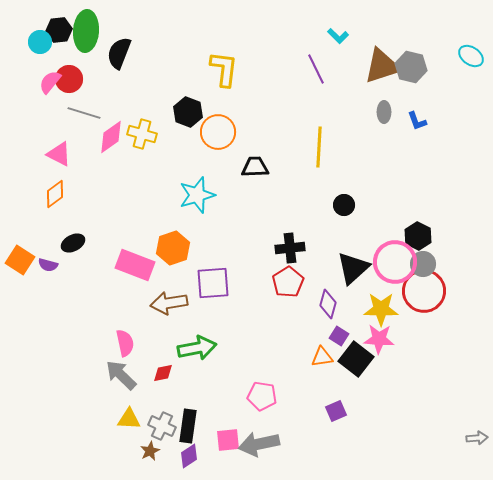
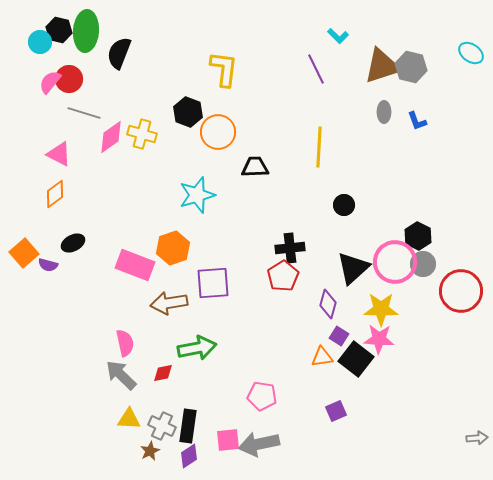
black hexagon at (59, 30): rotated 20 degrees clockwise
cyan ellipse at (471, 56): moved 3 px up
orange square at (20, 260): moved 4 px right, 7 px up; rotated 16 degrees clockwise
red pentagon at (288, 282): moved 5 px left, 6 px up
red circle at (424, 291): moved 37 px right
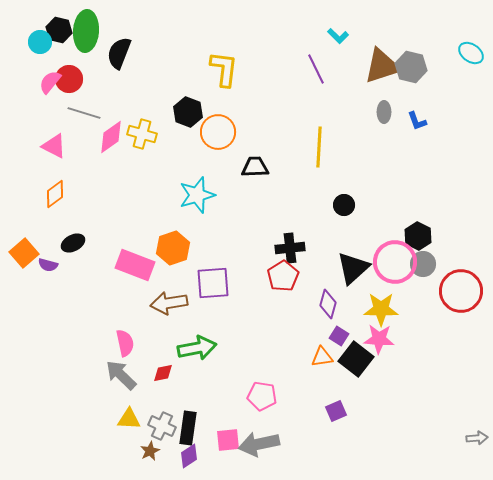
pink triangle at (59, 154): moved 5 px left, 8 px up
black rectangle at (188, 426): moved 2 px down
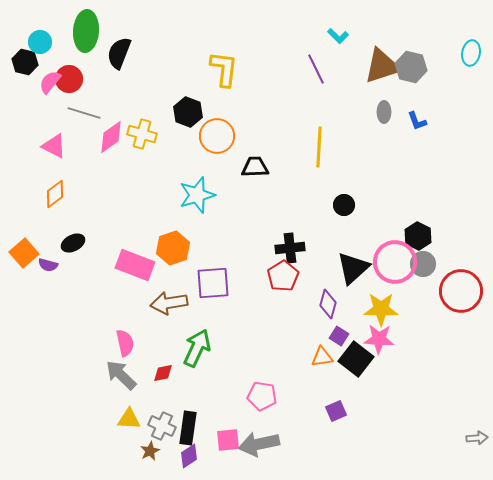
black hexagon at (59, 30): moved 34 px left, 32 px down
cyan ellipse at (471, 53): rotated 65 degrees clockwise
orange circle at (218, 132): moved 1 px left, 4 px down
green arrow at (197, 348): rotated 54 degrees counterclockwise
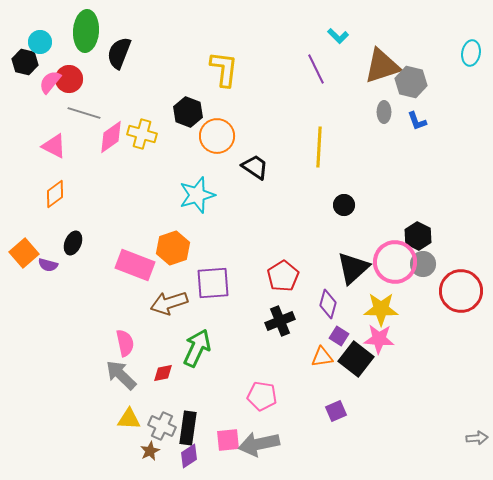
gray hexagon at (411, 67): moved 15 px down
black trapezoid at (255, 167): rotated 36 degrees clockwise
black ellipse at (73, 243): rotated 40 degrees counterclockwise
black cross at (290, 248): moved 10 px left, 73 px down; rotated 16 degrees counterclockwise
brown arrow at (169, 303): rotated 9 degrees counterclockwise
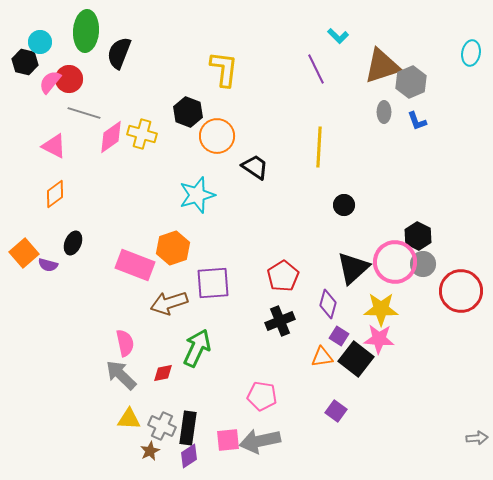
gray hexagon at (411, 82): rotated 24 degrees clockwise
purple square at (336, 411): rotated 30 degrees counterclockwise
gray arrow at (259, 444): moved 1 px right, 3 px up
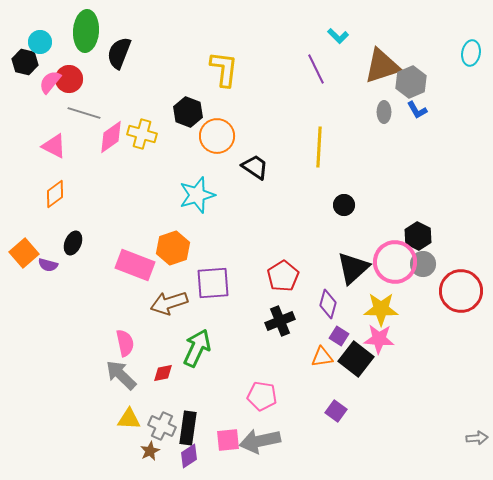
blue L-shape at (417, 121): moved 11 px up; rotated 10 degrees counterclockwise
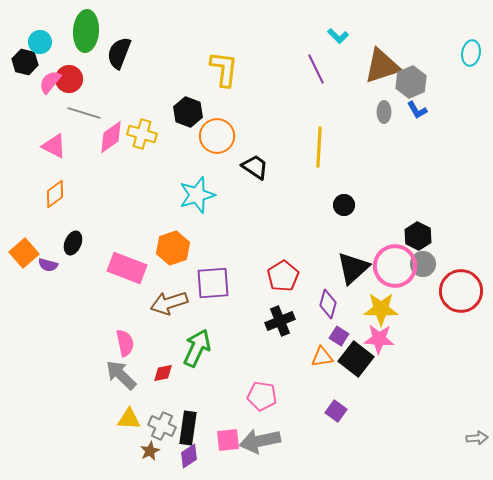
pink circle at (395, 262): moved 4 px down
pink rectangle at (135, 265): moved 8 px left, 3 px down
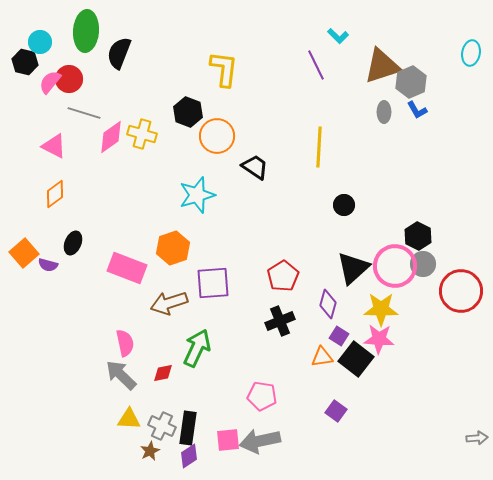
purple line at (316, 69): moved 4 px up
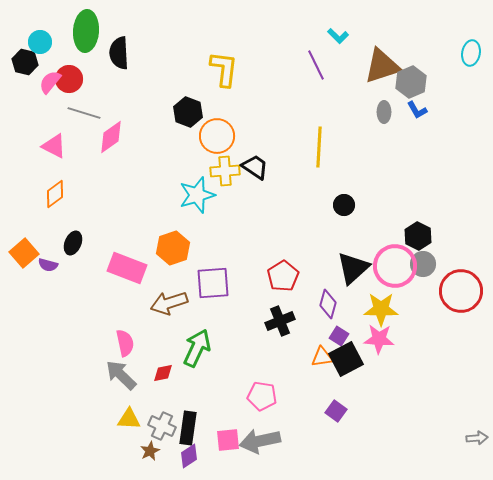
black semicircle at (119, 53): rotated 24 degrees counterclockwise
yellow cross at (142, 134): moved 83 px right, 37 px down; rotated 20 degrees counterclockwise
black square at (356, 359): moved 10 px left; rotated 24 degrees clockwise
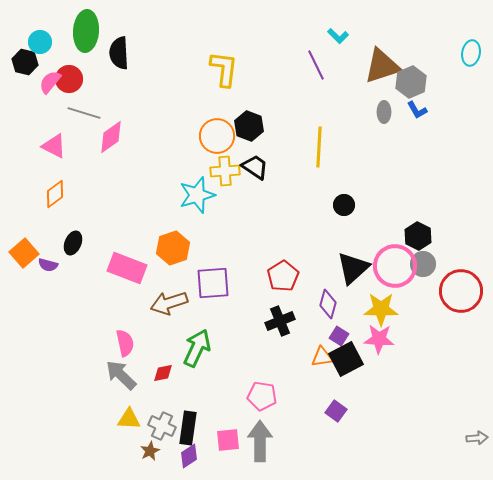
black hexagon at (188, 112): moved 61 px right, 14 px down
gray arrow at (260, 441): rotated 102 degrees clockwise
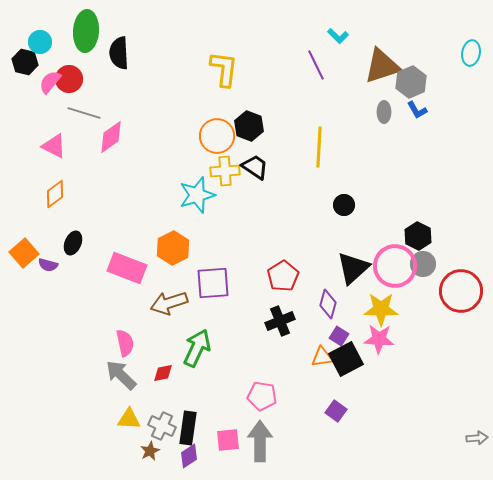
orange hexagon at (173, 248): rotated 8 degrees counterclockwise
